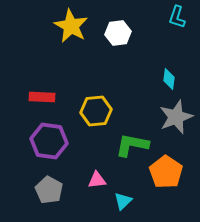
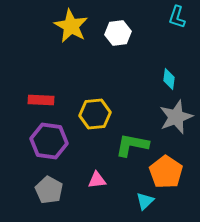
red rectangle: moved 1 px left, 3 px down
yellow hexagon: moved 1 px left, 3 px down
cyan triangle: moved 22 px right
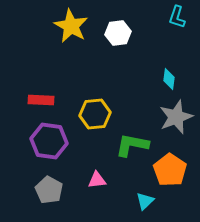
orange pentagon: moved 4 px right, 2 px up
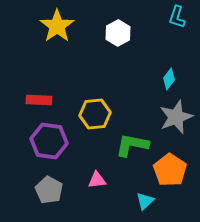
yellow star: moved 14 px left; rotated 8 degrees clockwise
white hexagon: rotated 20 degrees counterclockwise
cyan diamond: rotated 30 degrees clockwise
red rectangle: moved 2 px left
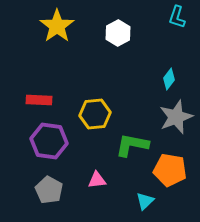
orange pentagon: rotated 24 degrees counterclockwise
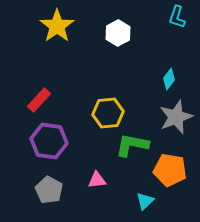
red rectangle: rotated 50 degrees counterclockwise
yellow hexagon: moved 13 px right, 1 px up
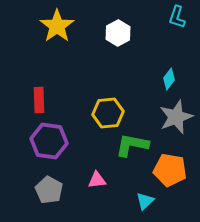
red rectangle: rotated 45 degrees counterclockwise
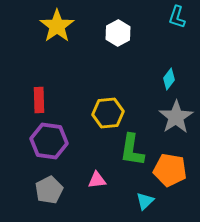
gray star: rotated 12 degrees counterclockwise
green L-shape: moved 5 px down; rotated 92 degrees counterclockwise
gray pentagon: rotated 16 degrees clockwise
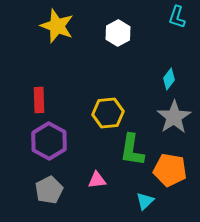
yellow star: rotated 16 degrees counterclockwise
gray star: moved 2 px left
purple hexagon: rotated 21 degrees clockwise
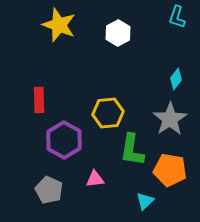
yellow star: moved 2 px right, 1 px up
cyan diamond: moved 7 px right
gray star: moved 4 px left, 2 px down
purple hexagon: moved 15 px right, 1 px up
pink triangle: moved 2 px left, 1 px up
gray pentagon: rotated 20 degrees counterclockwise
